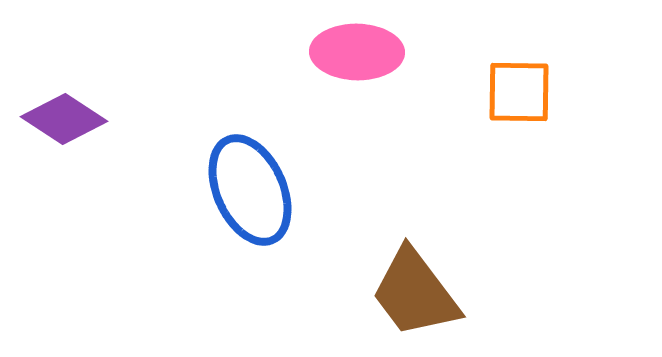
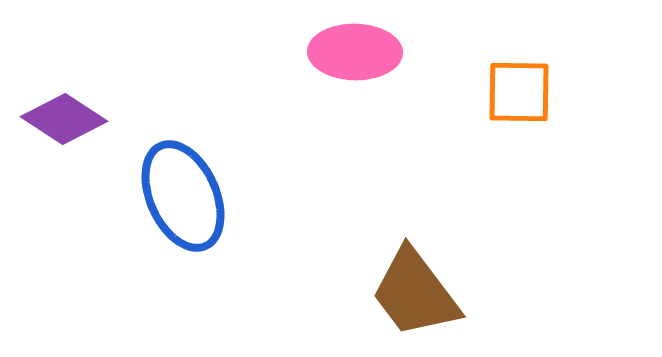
pink ellipse: moved 2 px left
blue ellipse: moved 67 px left, 6 px down
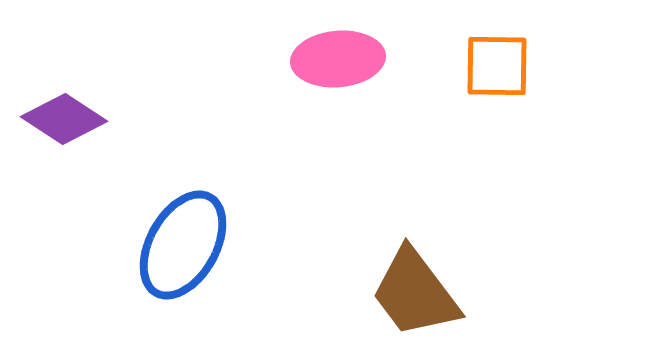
pink ellipse: moved 17 px left, 7 px down; rotated 6 degrees counterclockwise
orange square: moved 22 px left, 26 px up
blue ellipse: moved 49 px down; rotated 53 degrees clockwise
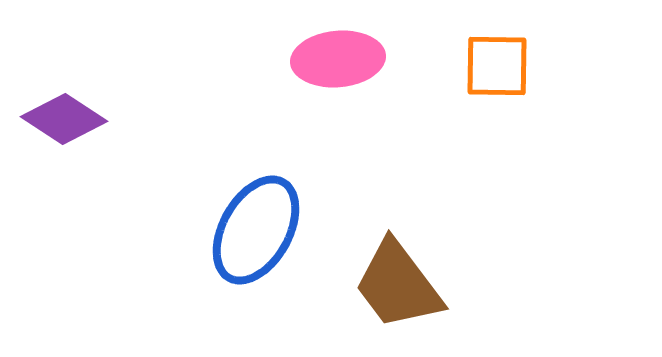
blue ellipse: moved 73 px right, 15 px up
brown trapezoid: moved 17 px left, 8 px up
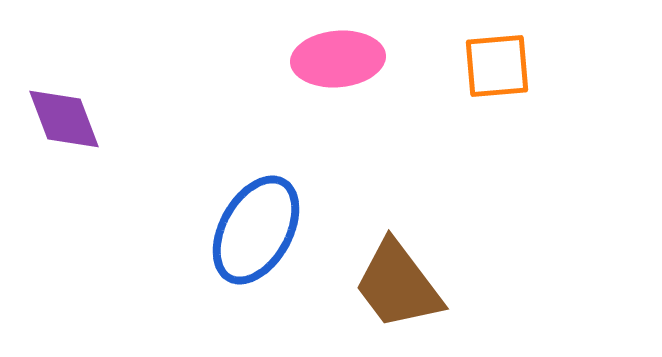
orange square: rotated 6 degrees counterclockwise
purple diamond: rotated 36 degrees clockwise
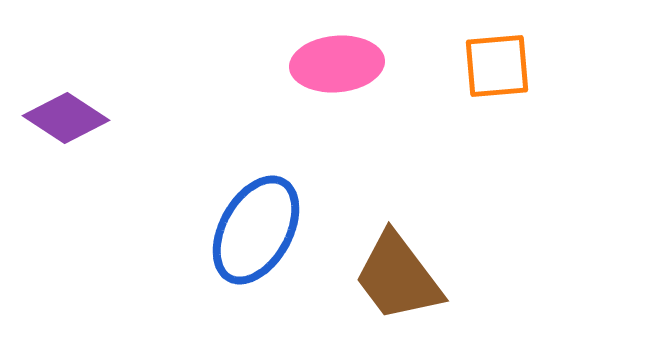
pink ellipse: moved 1 px left, 5 px down
purple diamond: moved 2 px right, 1 px up; rotated 36 degrees counterclockwise
brown trapezoid: moved 8 px up
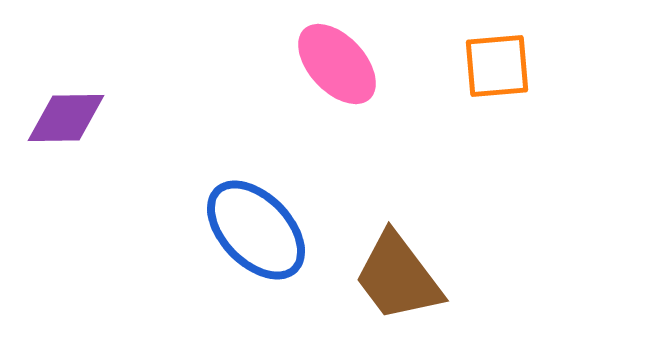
pink ellipse: rotated 52 degrees clockwise
purple diamond: rotated 34 degrees counterclockwise
blue ellipse: rotated 73 degrees counterclockwise
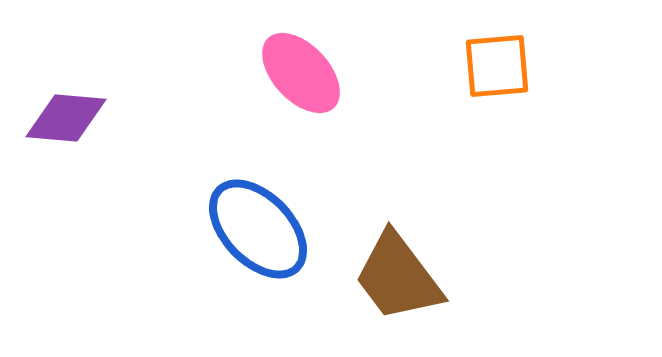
pink ellipse: moved 36 px left, 9 px down
purple diamond: rotated 6 degrees clockwise
blue ellipse: moved 2 px right, 1 px up
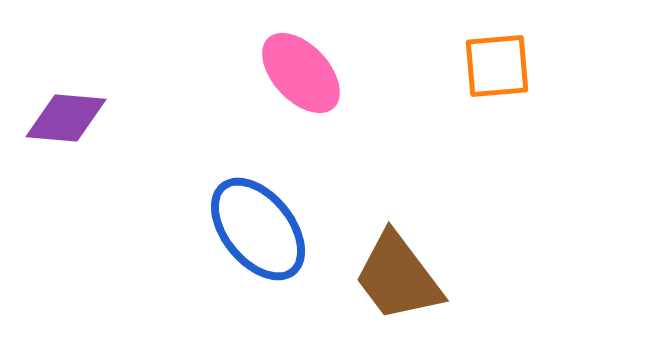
blue ellipse: rotated 5 degrees clockwise
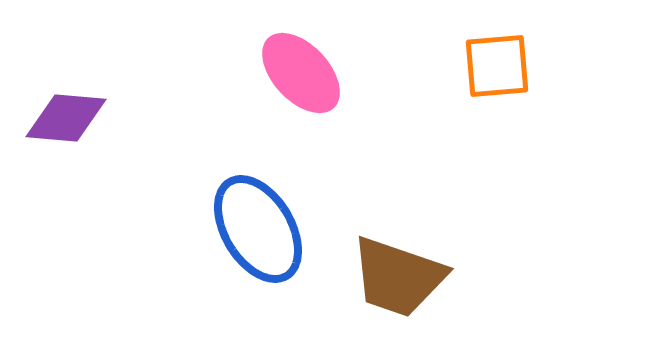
blue ellipse: rotated 8 degrees clockwise
brown trapezoid: rotated 34 degrees counterclockwise
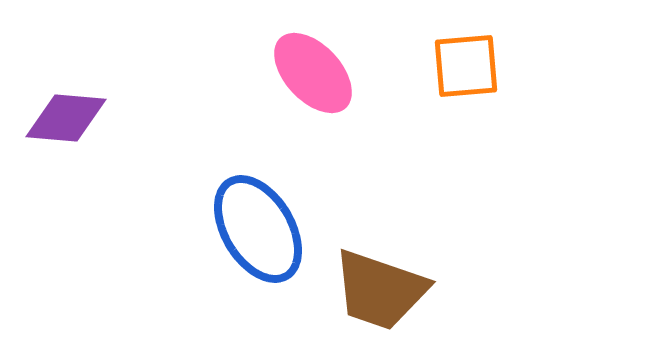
orange square: moved 31 px left
pink ellipse: moved 12 px right
brown trapezoid: moved 18 px left, 13 px down
